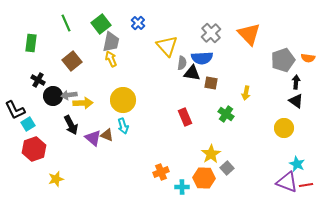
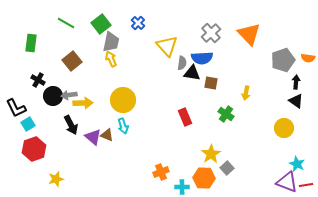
green line at (66, 23): rotated 36 degrees counterclockwise
black L-shape at (15, 110): moved 1 px right, 2 px up
purple triangle at (93, 138): moved 1 px up
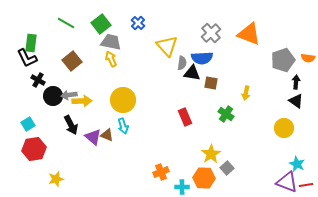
orange triangle at (249, 34): rotated 25 degrees counterclockwise
gray trapezoid at (111, 42): rotated 90 degrees counterclockwise
yellow arrow at (83, 103): moved 1 px left, 2 px up
black L-shape at (16, 108): moved 11 px right, 50 px up
red hexagon at (34, 149): rotated 10 degrees clockwise
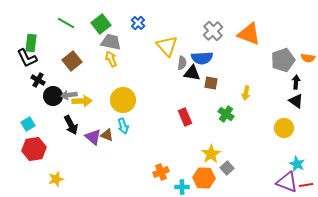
gray cross at (211, 33): moved 2 px right, 2 px up
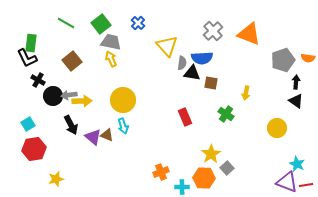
yellow circle at (284, 128): moved 7 px left
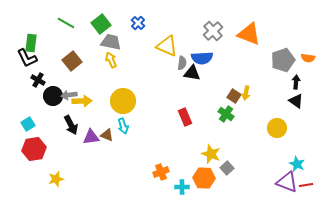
yellow triangle at (167, 46): rotated 25 degrees counterclockwise
yellow arrow at (111, 59): moved 1 px down
brown square at (211, 83): moved 23 px right, 13 px down; rotated 24 degrees clockwise
yellow circle at (123, 100): moved 1 px down
purple triangle at (93, 137): moved 2 px left; rotated 48 degrees counterclockwise
yellow star at (211, 154): rotated 18 degrees counterclockwise
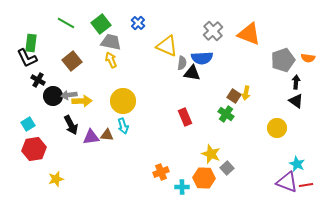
brown triangle at (107, 135): rotated 16 degrees counterclockwise
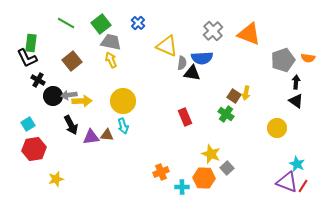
red line at (306, 185): moved 3 px left, 1 px down; rotated 48 degrees counterclockwise
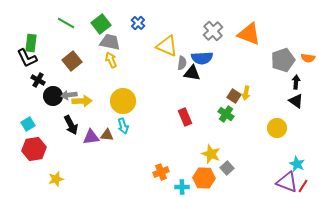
gray trapezoid at (111, 42): moved 1 px left
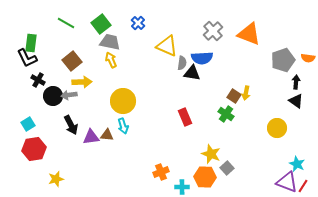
yellow arrow at (82, 101): moved 19 px up
orange hexagon at (204, 178): moved 1 px right, 1 px up
